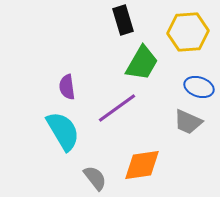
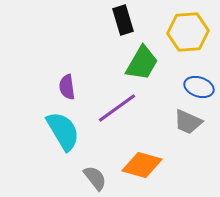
orange diamond: rotated 24 degrees clockwise
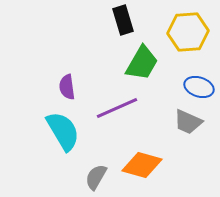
purple line: rotated 12 degrees clockwise
gray semicircle: moved 1 px right, 1 px up; rotated 112 degrees counterclockwise
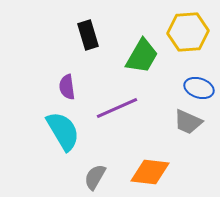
black rectangle: moved 35 px left, 15 px down
green trapezoid: moved 7 px up
blue ellipse: moved 1 px down
orange diamond: moved 8 px right, 7 px down; rotated 9 degrees counterclockwise
gray semicircle: moved 1 px left
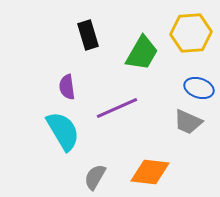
yellow hexagon: moved 3 px right, 1 px down
green trapezoid: moved 3 px up
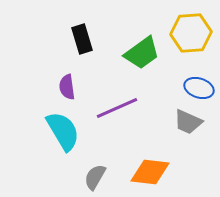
black rectangle: moved 6 px left, 4 px down
green trapezoid: rotated 24 degrees clockwise
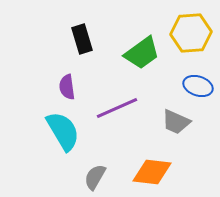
blue ellipse: moved 1 px left, 2 px up
gray trapezoid: moved 12 px left
orange diamond: moved 2 px right
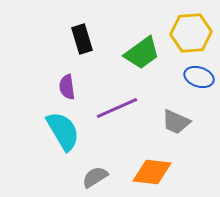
blue ellipse: moved 1 px right, 9 px up
gray semicircle: rotated 28 degrees clockwise
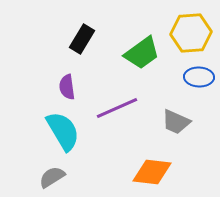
black rectangle: rotated 48 degrees clockwise
blue ellipse: rotated 16 degrees counterclockwise
gray semicircle: moved 43 px left
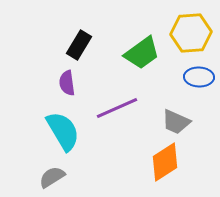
black rectangle: moved 3 px left, 6 px down
purple semicircle: moved 4 px up
orange diamond: moved 13 px right, 10 px up; rotated 39 degrees counterclockwise
